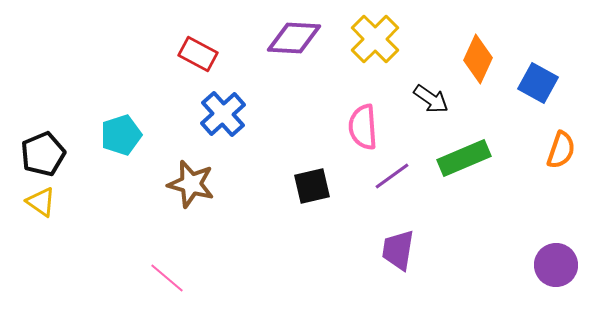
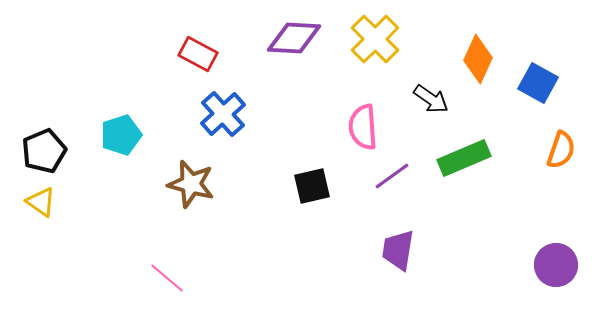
black pentagon: moved 1 px right, 3 px up
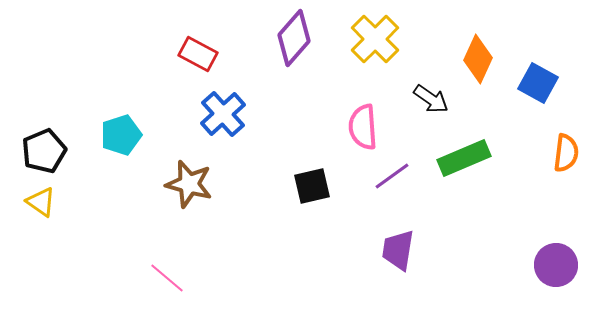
purple diamond: rotated 52 degrees counterclockwise
orange semicircle: moved 5 px right, 3 px down; rotated 12 degrees counterclockwise
brown star: moved 2 px left
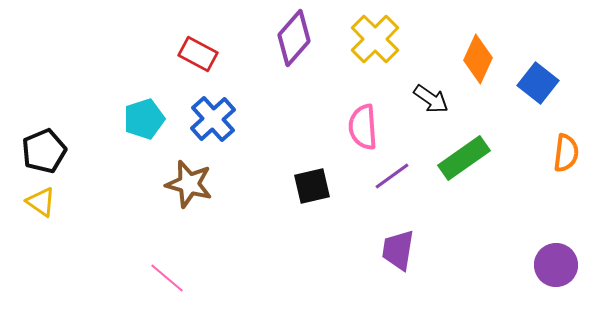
blue square: rotated 9 degrees clockwise
blue cross: moved 10 px left, 5 px down
cyan pentagon: moved 23 px right, 16 px up
green rectangle: rotated 12 degrees counterclockwise
